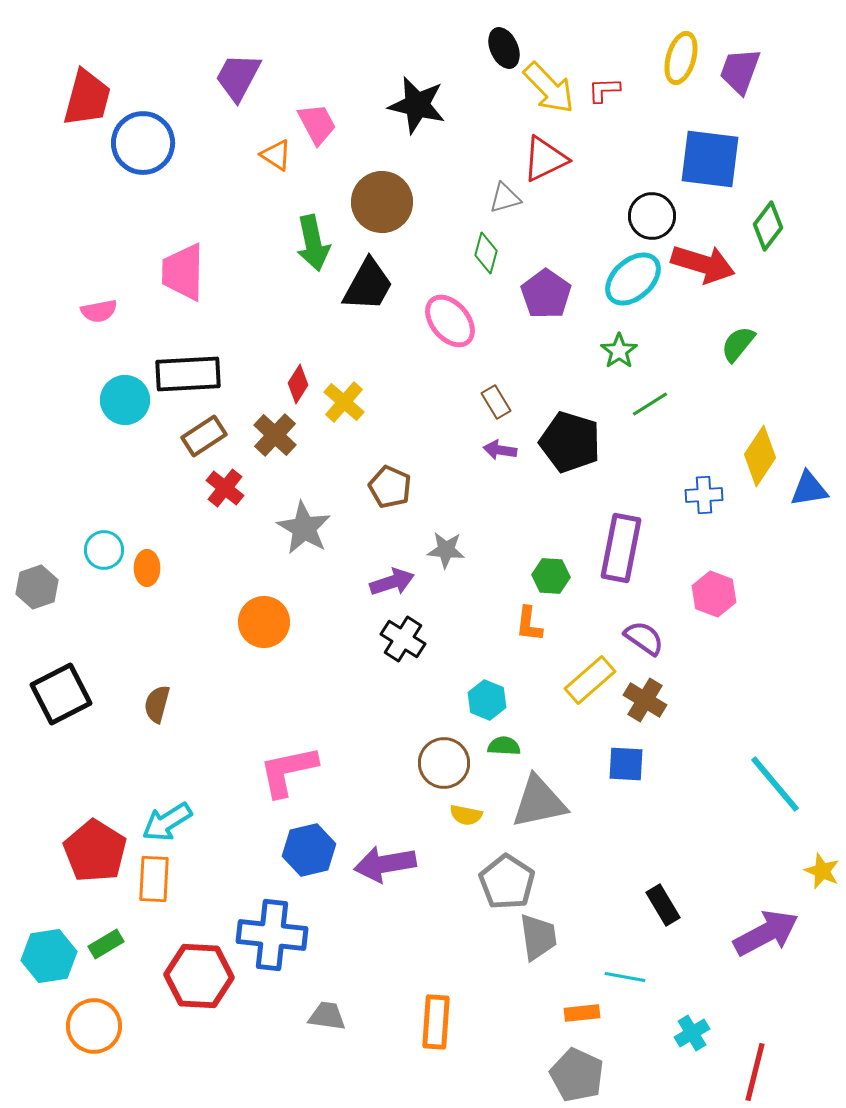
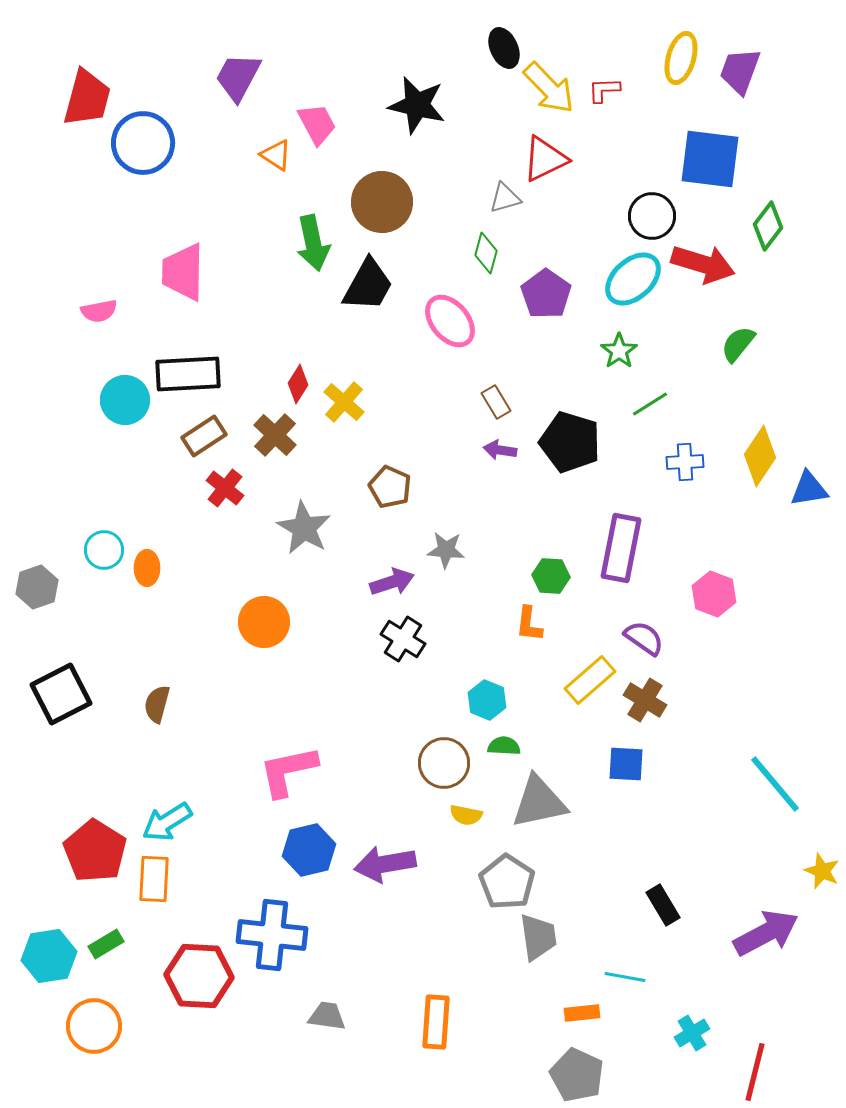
blue cross at (704, 495): moved 19 px left, 33 px up
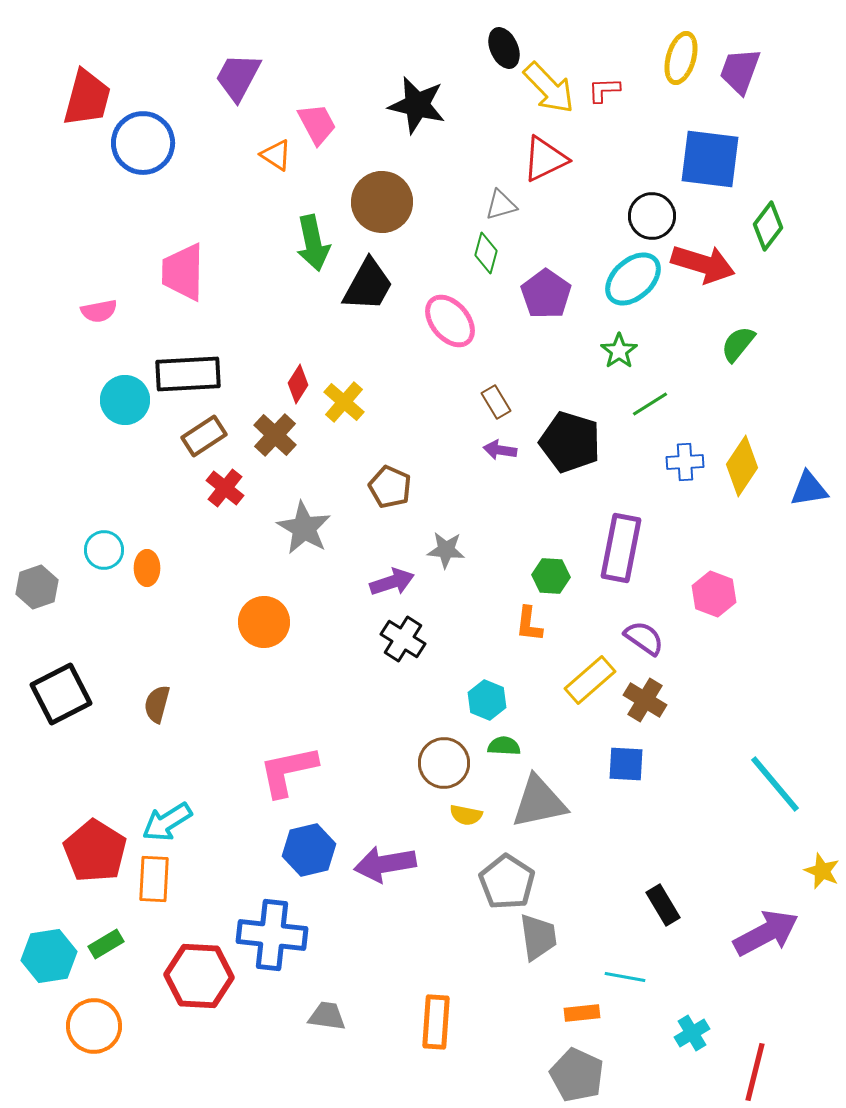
gray triangle at (505, 198): moved 4 px left, 7 px down
yellow diamond at (760, 456): moved 18 px left, 10 px down
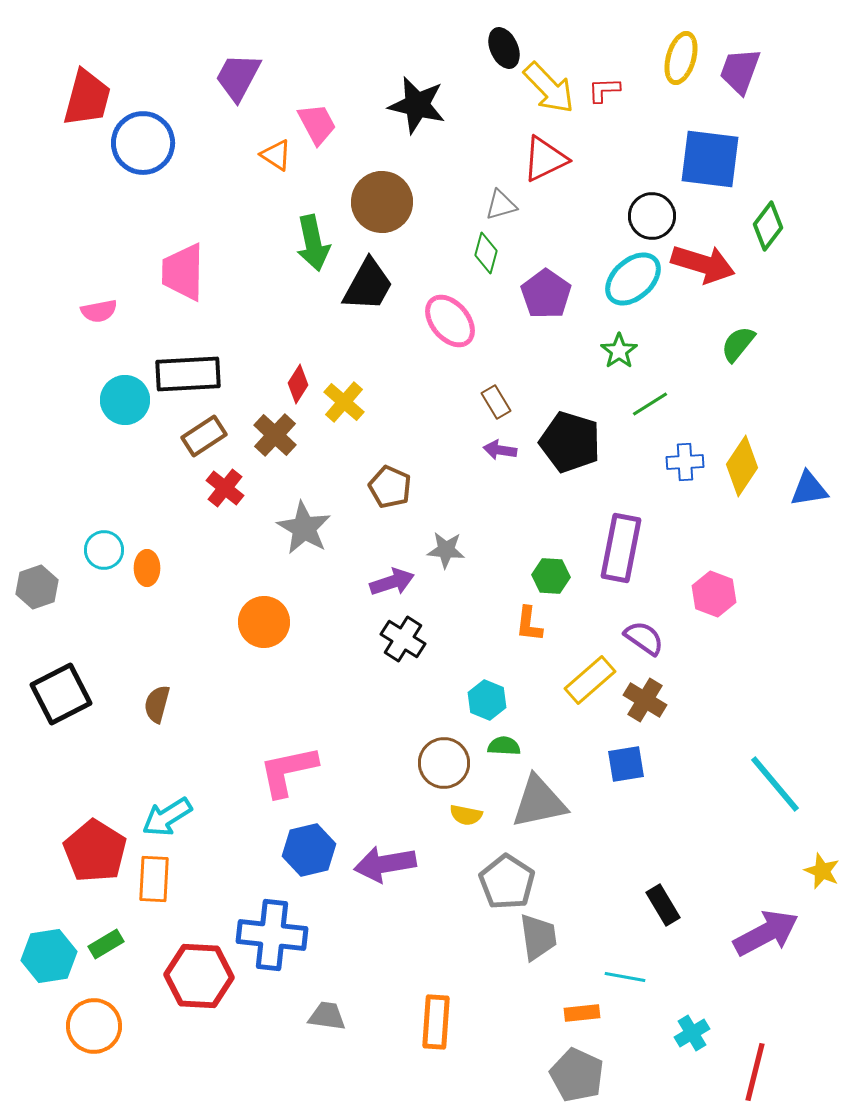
blue square at (626, 764): rotated 12 degrees counterclockwise
cyan arrow at (167, 822): moved 5 px up
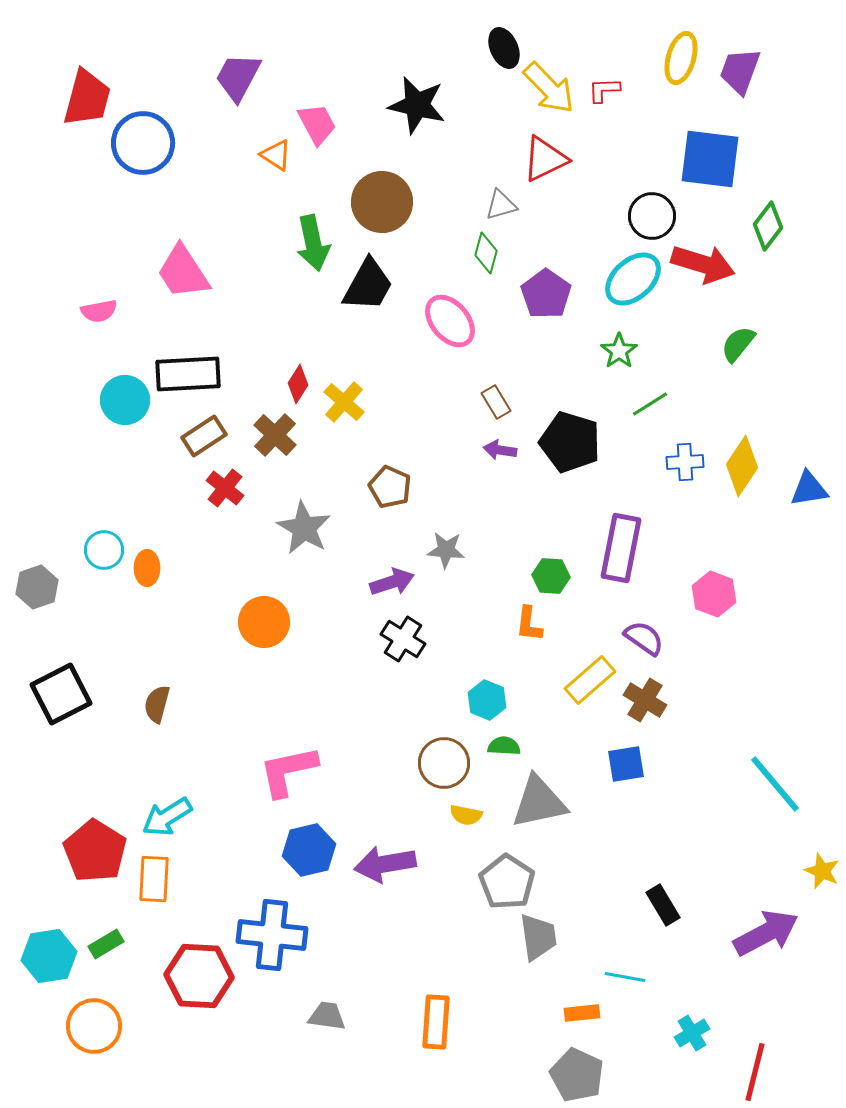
pink trapezoid at (183, 272): rotated 34 degrees counterclockwise
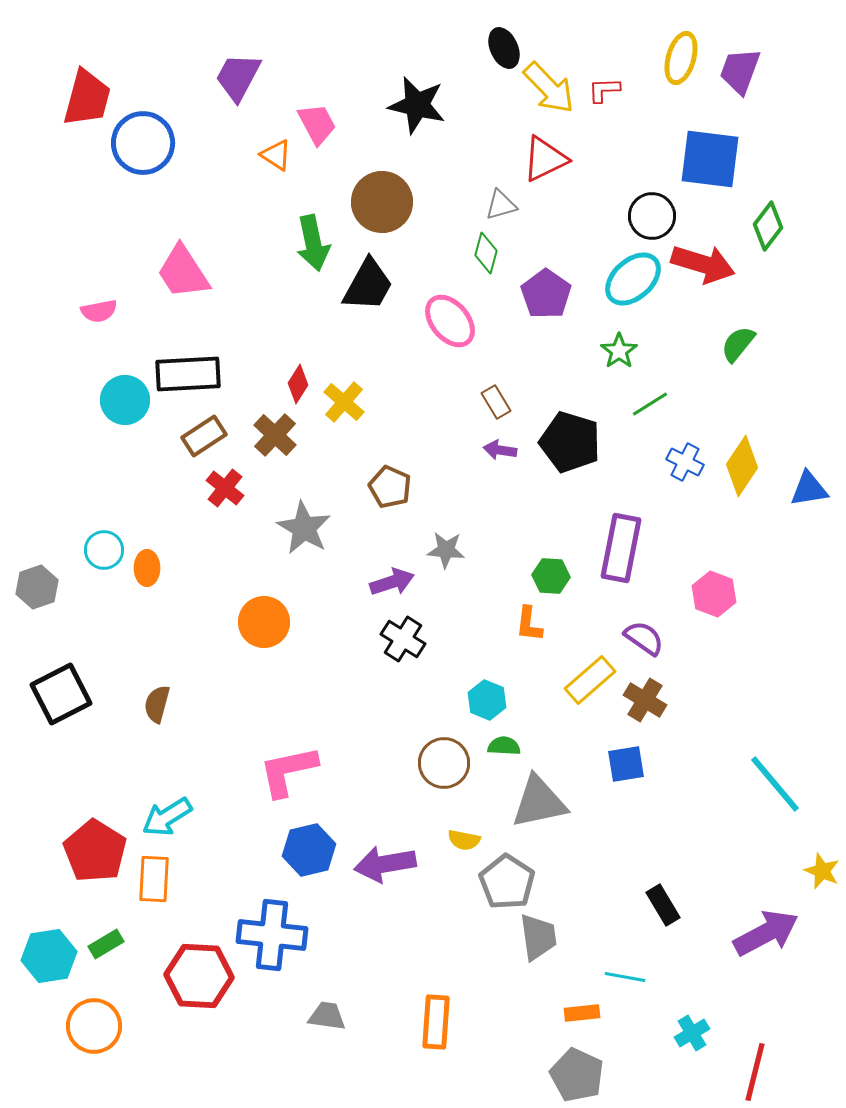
blue cross at (685, 462): rotated 30 degrees clockwise
yellow semicircle at (466, 815): moved 2 px left, 25 px down
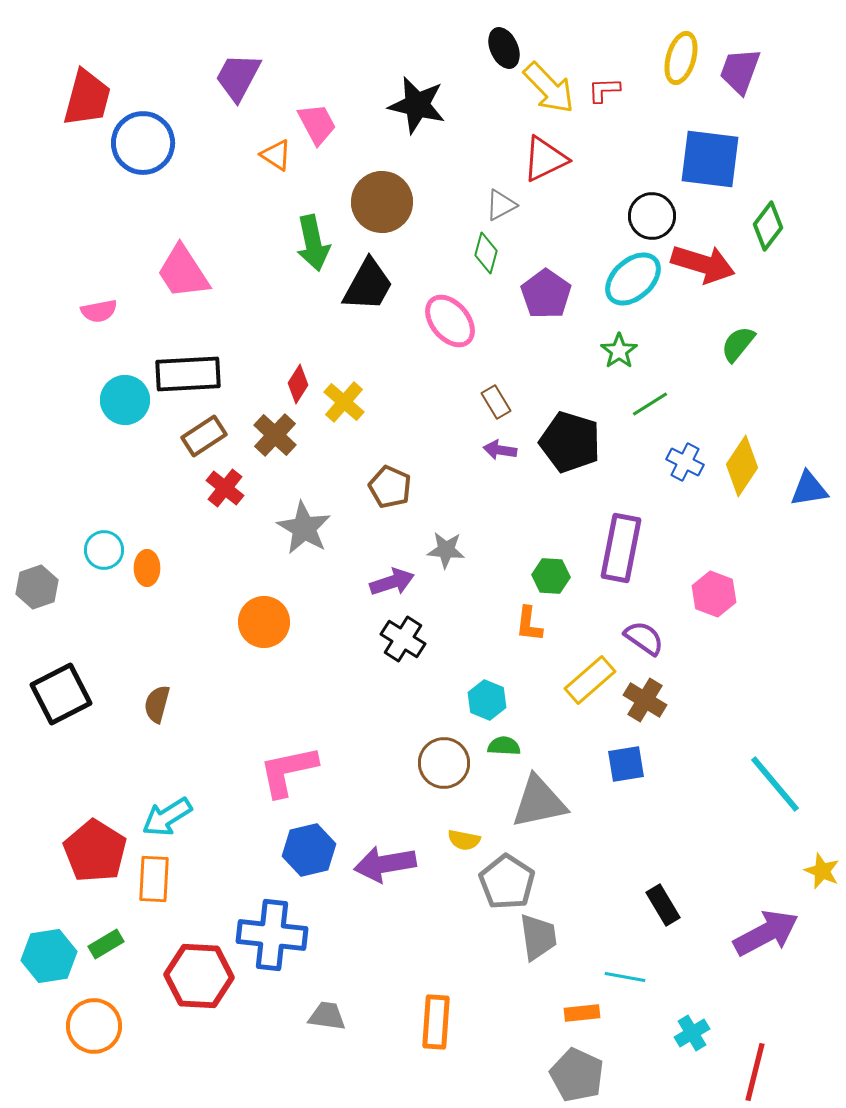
gray triangle at (501, 205): rotated 12 degrees counterclockwise
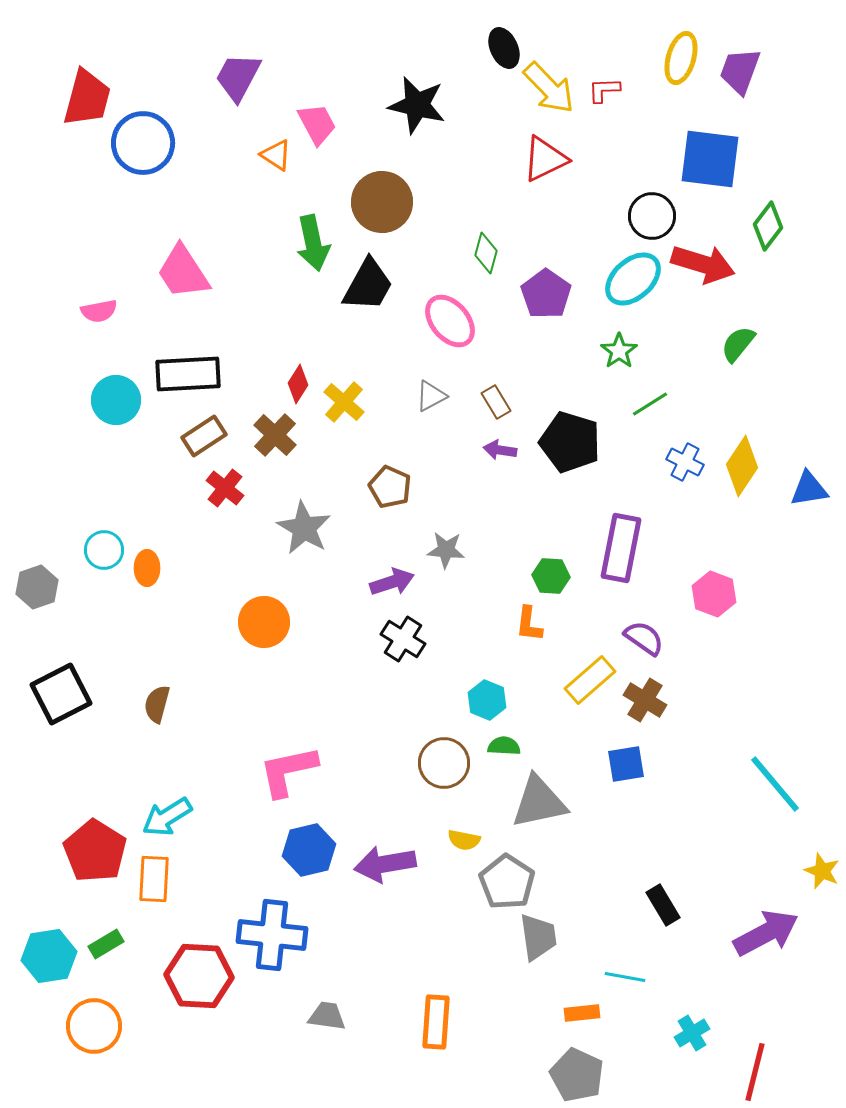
gray triangle at (501, 205): moved 70 px left, 191 px down
cyan circle at (125, 400): moved 9 px left
